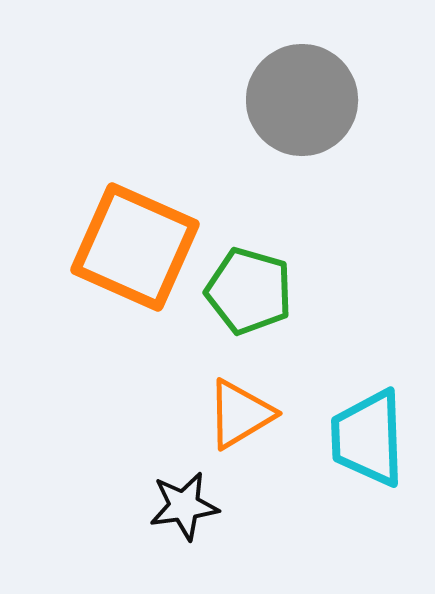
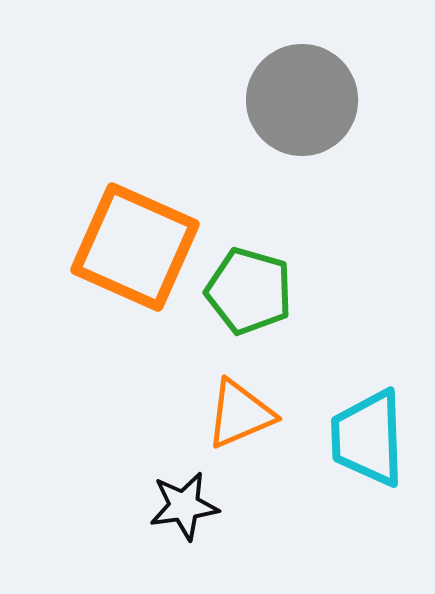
orange triangle: rotated 8 degrees clockwise
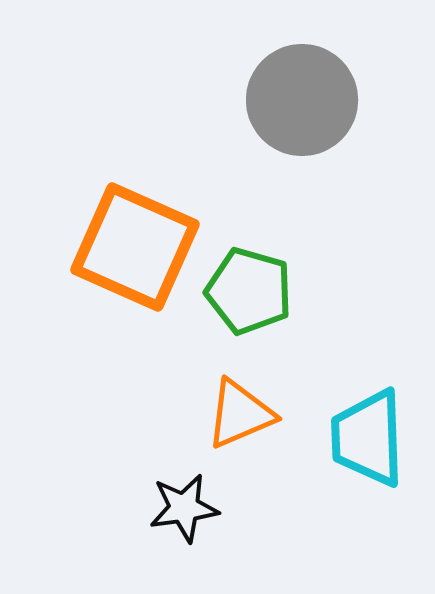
black star: moved 2 px down
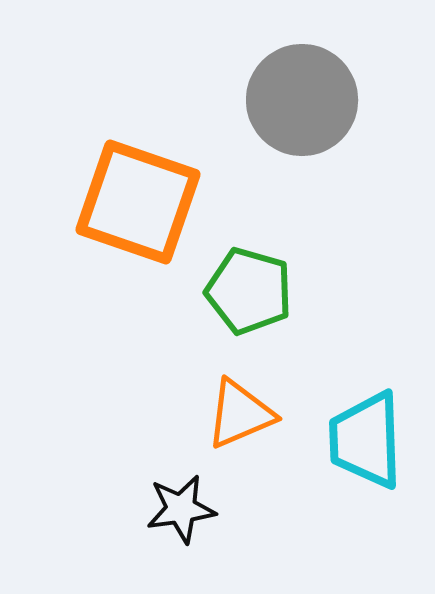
orange square: moved 3 px right, 45 px up; rotated 5 degrees counterclockwise
cyan trapezoid: moved 2 px left, 2 px down
black star: moved 3 px left, 1 px down
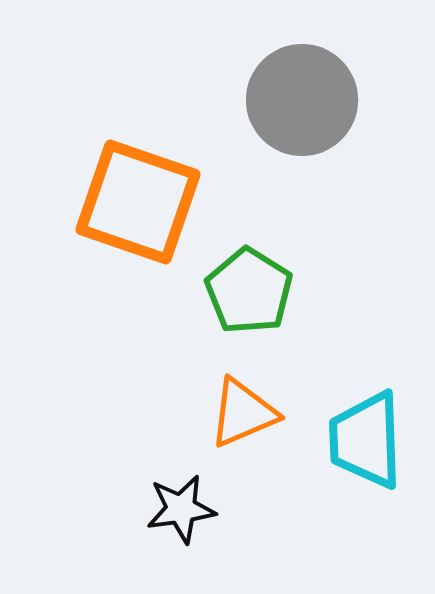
green pentagon: rotated 16 degrees clockwise
orange triangle: moved 3 px right, 1 px up
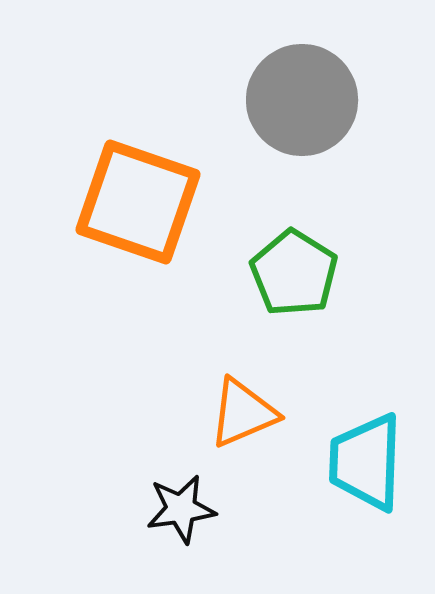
green pentagon: moved 45 px right, 18 px up
cyan trapezoid: moved 22 px down; rotated 4 degrees clockwise
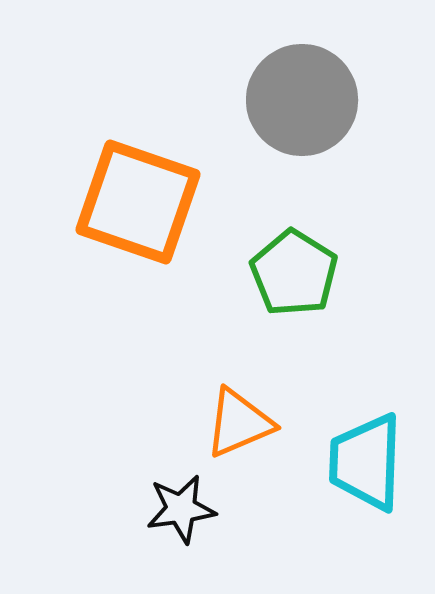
orange triangle: moved 4 px left, 10 px down
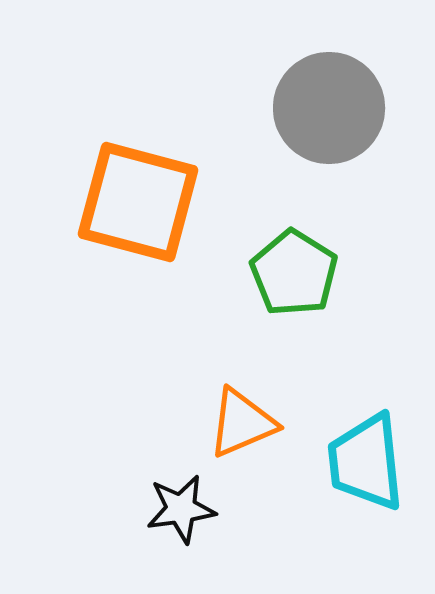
gray circle: moved 27 px right, 8 px down
orange square: rotated 4 degrees counterclockwise
orange triangle: moved 3 px right
cyan trapezoid: rotated 8 degrees counterclockwise
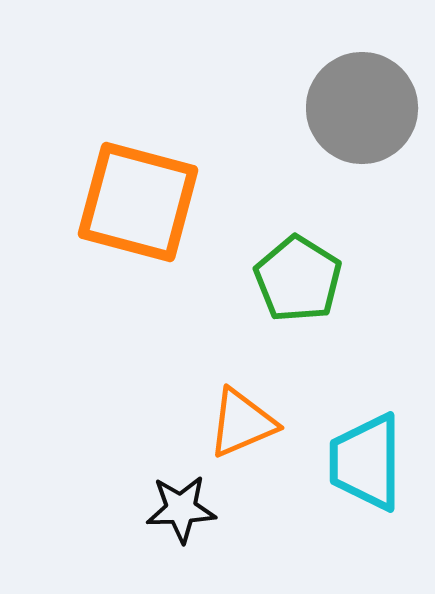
gray circle: moved 33 px right
green pentagon: moved 4 px right, 6 px down
cyan trapezoid: rotated 6 degrees clockwise
black star: rotated 6 degrees clockwise
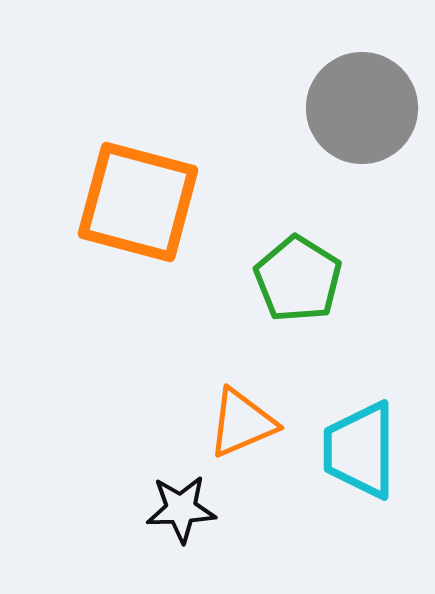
cyan trapezoid: moved 6 px left, 12 px up
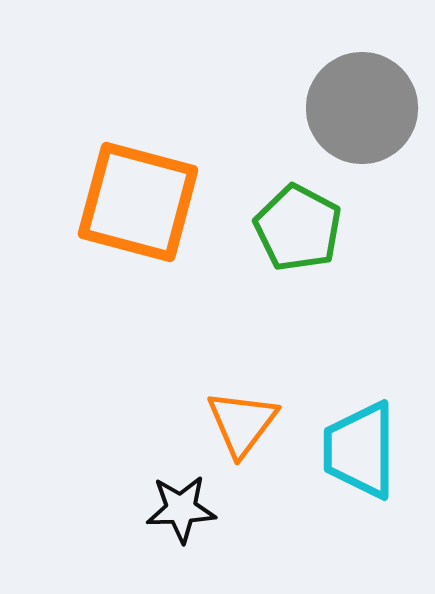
green pentagon: moved 51 px up; rotated 4 degrees counterclockwise
orange triangle: rotated 30 degrees counterclockwise
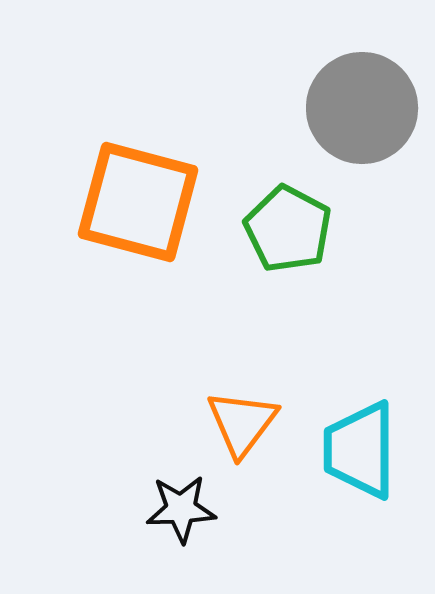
green pentagon: moved 10 px left, 1 px down
